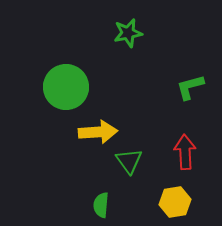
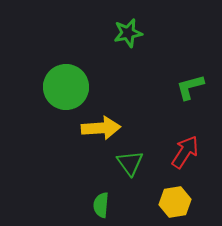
yellow arrow: moved 3 px right, 4 px up
red arrow: rotated 36 degrees clockwise
green triangle: moved 1 px right, 2 px down
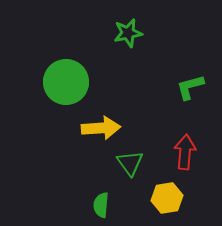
green circle: moved 5 px up
red arrow: rotated 28 degrees counterclockwise
yellow hexagon: moved 8 px left, 4 px up
